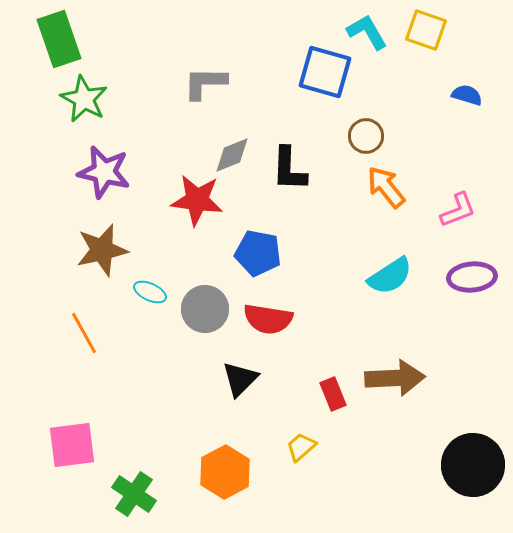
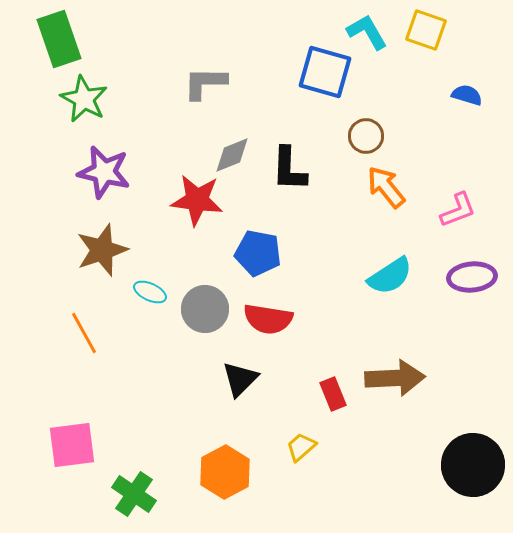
brown star: rotated 6 degrees counterclockwise
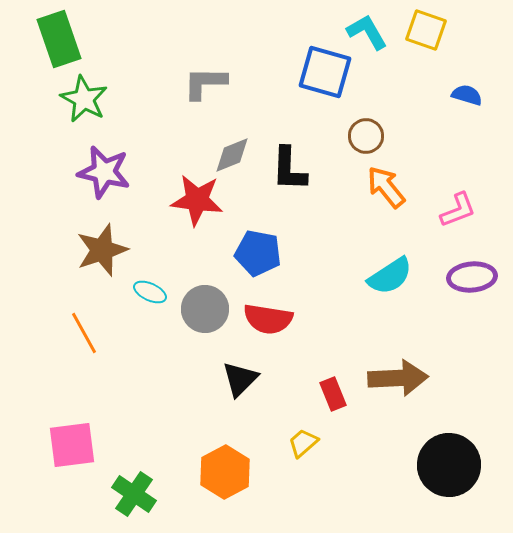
brown arrow: moved 3 px right
yellow trapezoid: moved 2 px right, 4 px up
black circle: moved 24 px left
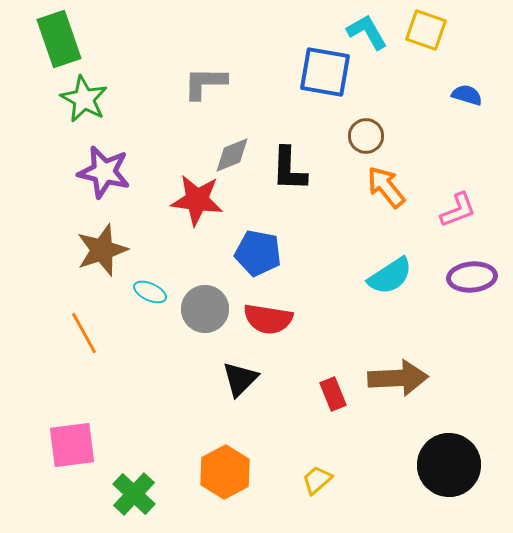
blue square: rotated 6 degrees counterclockwise
yellow trapezoid: moved 14 px right, 37 px down
green cross: rotated 9 degrees clockwise
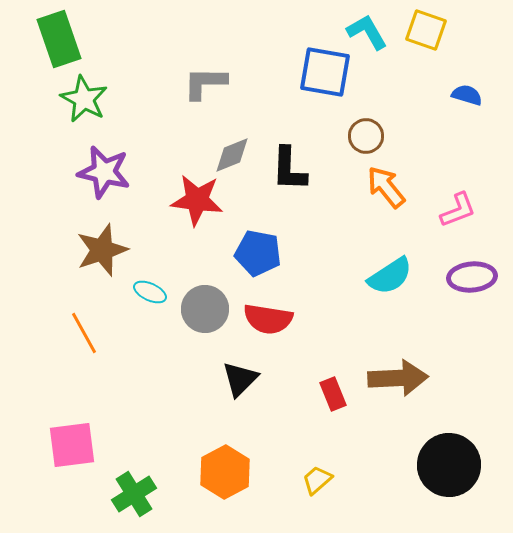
green cross: rotated 15 degrees clockwise
